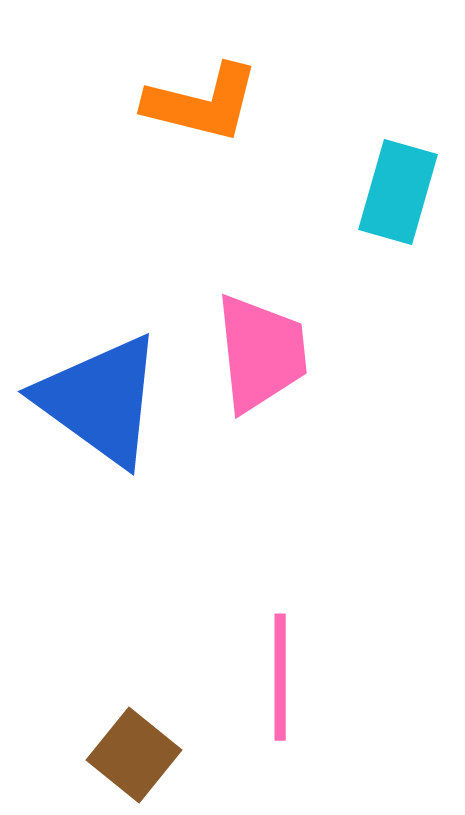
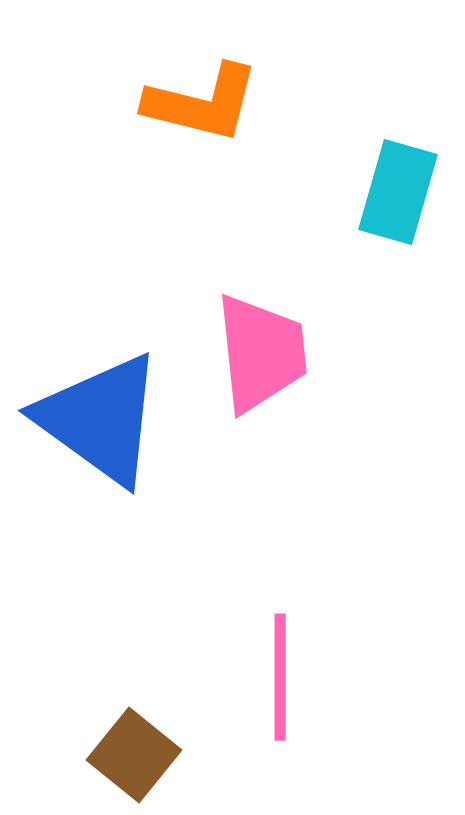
blue triangle: moved 19 px down
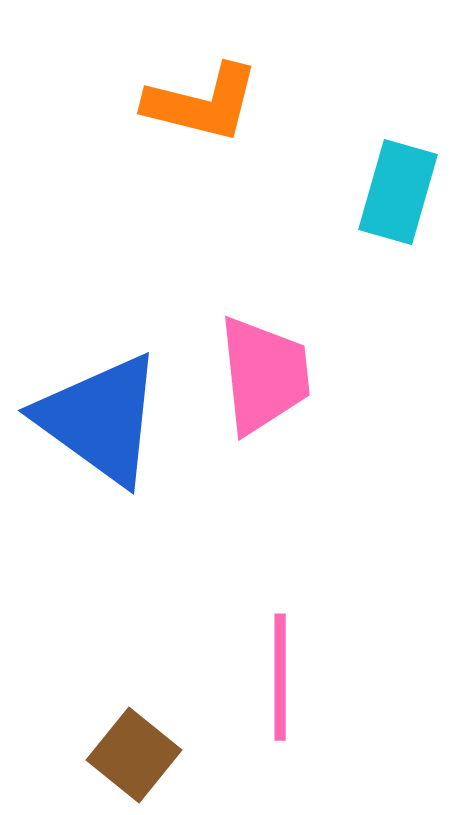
pink trapezoid: moved 3 px right, 22 px down
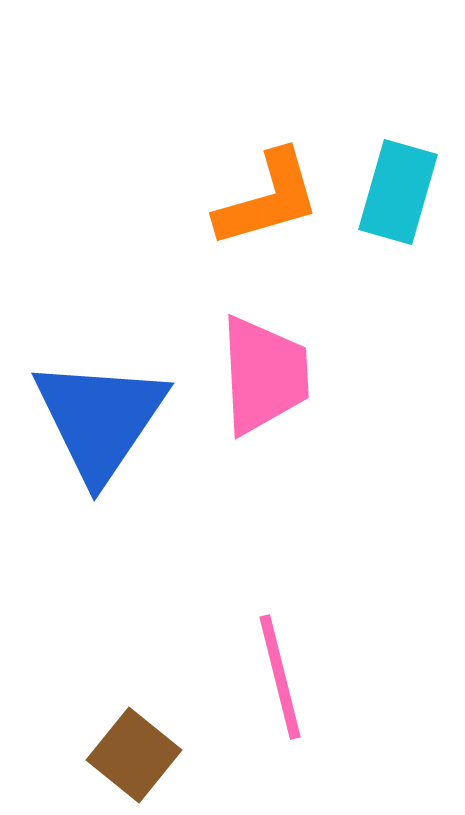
orange L-shape: moved 66 px right, 96 px down; rotated 30 degrees counterclockwise
pink trapezoid: rotated 3 degrees clockwise
blue triangle: rotated 28 degrees clockwise
pink line: rotated 14 degrees counterclockwise
